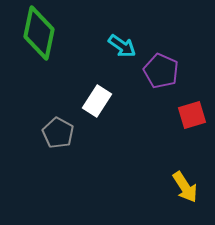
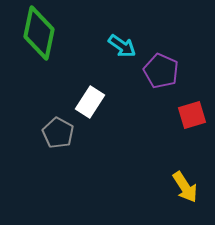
white rectangle: moved 7 px left, 1 px down
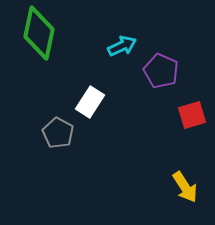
cyan arrow: rotated 60 degrees counterclockwise
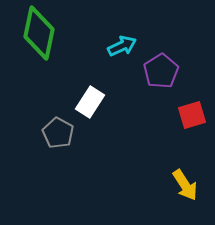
purple pentagon: rotated 16 degrees clockwise
yellow arrow: moved 2 px up
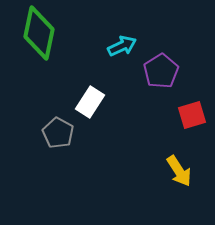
yellow arrow: moved 6 px left, 14 px up
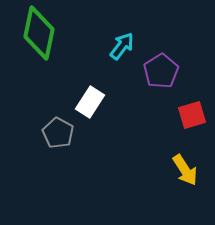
cyan arrow: rotated 28 degrees counterclockwise
yellow arrow: moved 6 px right, 1 px up
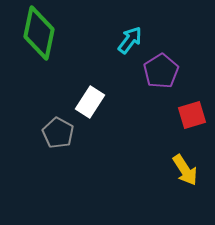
cyan arrow: moved 8 px right, 6 px up
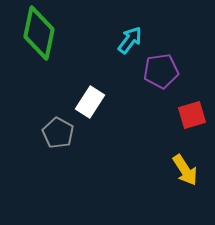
purple pentagon: rotated 24 degrees clockwise
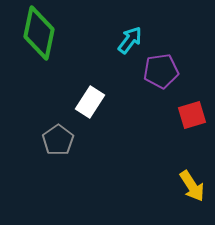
gray pentagon: moved 7 px down; rotated 8 degrees clockwise
yellow arrow: moved 7 px right, 16 px down
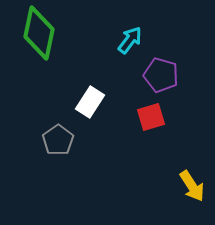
purple pentagon: moved 4 px down; rotated 24 degrees clockwise
red square: moved 41 px left, 2 px down
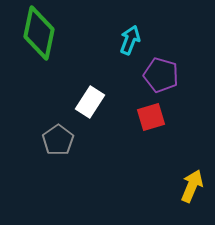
cyan arrow: rotated 16 degrees counterclockwise
yellow arrow: rotated 124 degrees counterclockwise
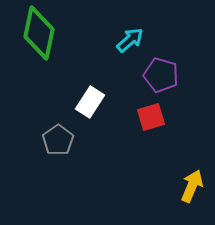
cyan arrow: rotated 28 degrees clockwise
